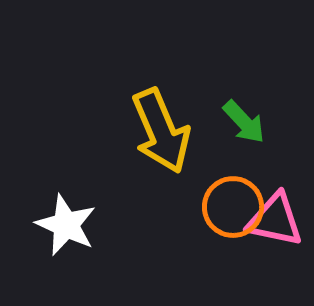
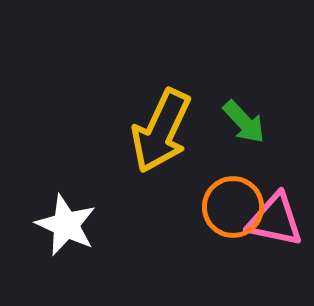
yellow arrow: rotated 48 degrees clockwise
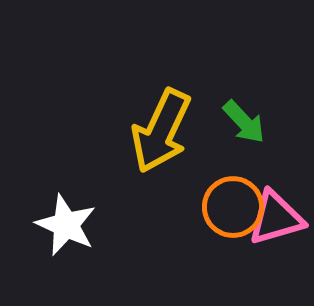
pink triangle: moved 1 px right, 2 px up; rotated 28 degrees counterclockwise
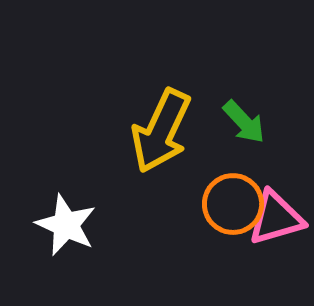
orange circle: moved 3 px up
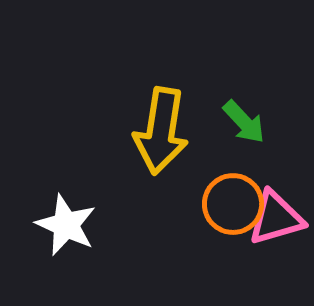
yellow arrow: rotated 16 degrees counterclockwise
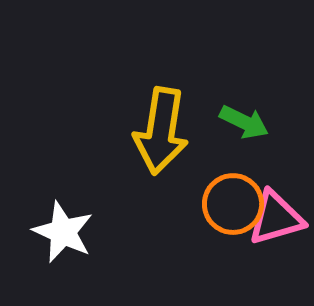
green arrow: rotated 21 degrees counterclockwise
white star: moved 3 px left, 7 px down
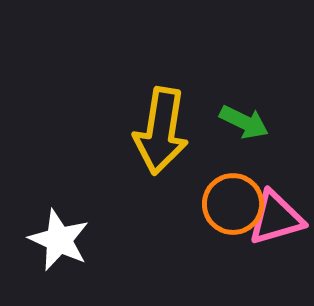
white star: moved 4 px left, 8 px down
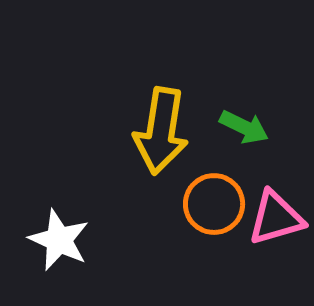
green arrow: moved 5 px down
orange circle: moved 19 px left
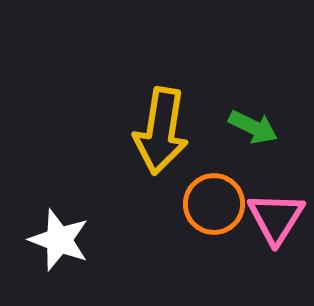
green arrow: moved 9 px right
pink triangle: rotated 42 degrees counterclockwise
white star: rotated 4 degrees counterclockwise
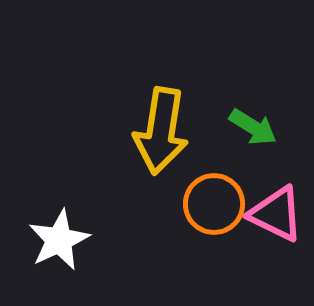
green arrow: rotated 6 degrees clockwise
pink triangle: moved 4 px up; rotated 36 degrees counterclockwise
white star: rotated 26 degrees clockwise
